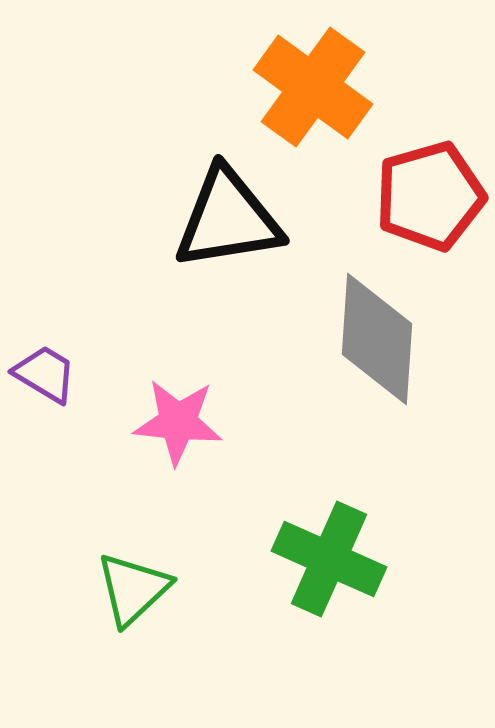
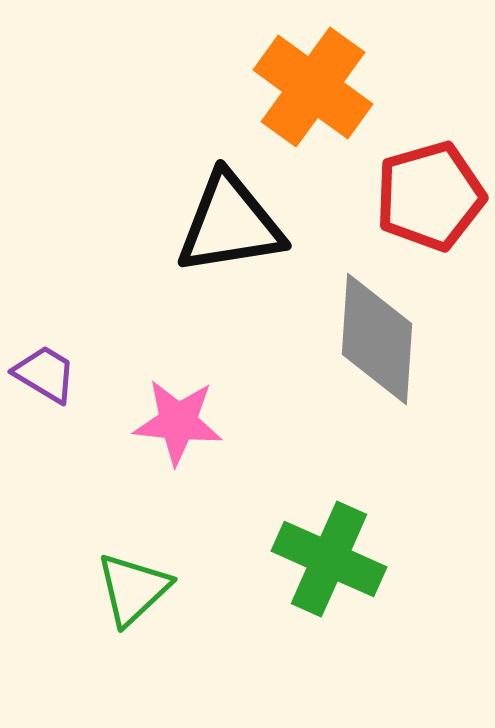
black triangle: moved 2 px right, 5 px down
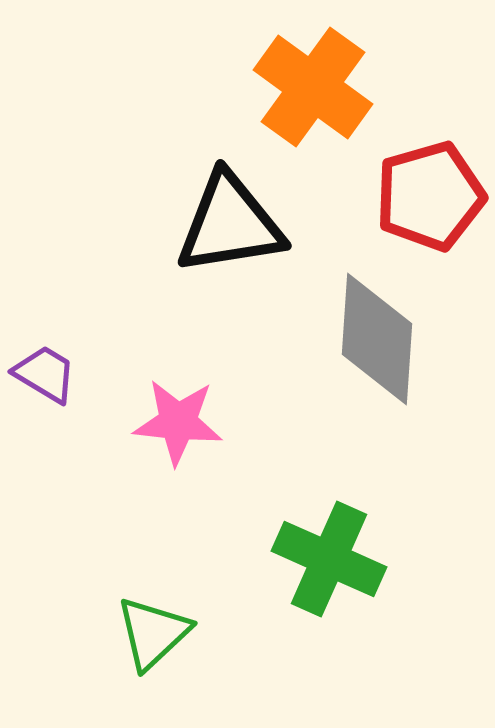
green triangle: moved 20 px right, 44 px down
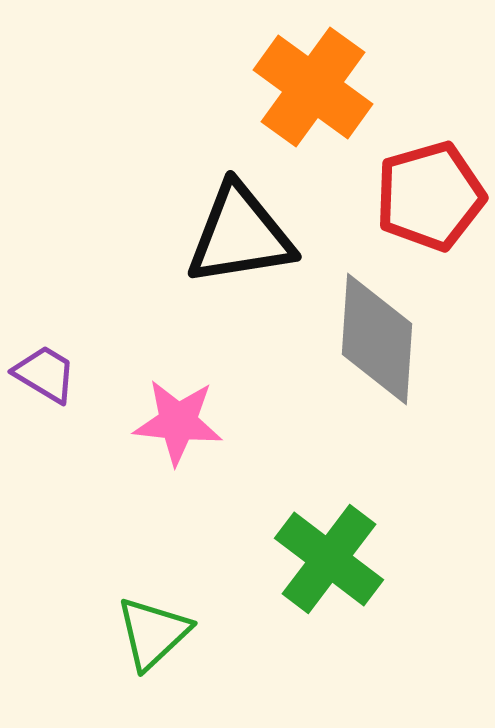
black triangle: moved 10 px right, 11 px down
green cross: rotated 13 degrees clockwise
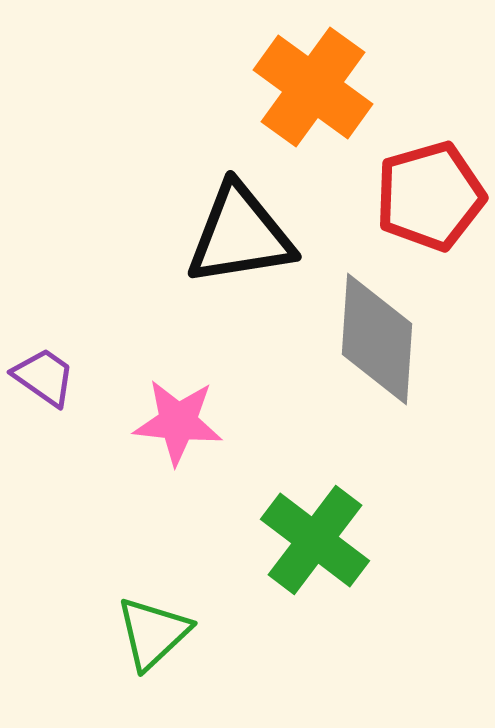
purple trapezoid: moved 1 px left, 3 px down; rotated 4 degrees clockwise
green cross: moved 14 px left, 19 px up
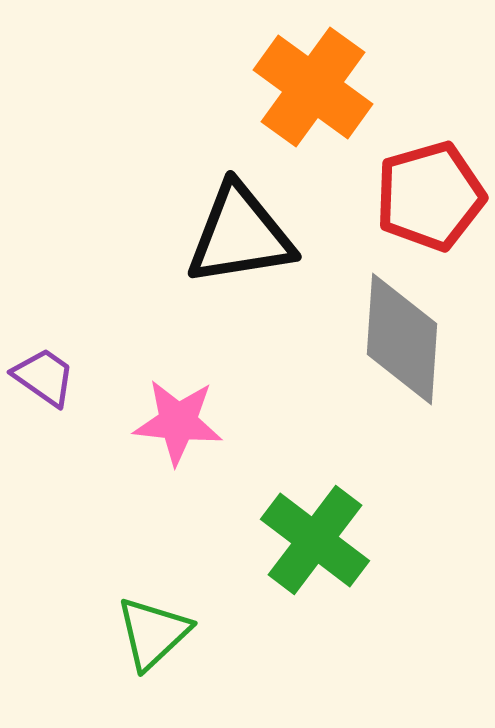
gray diamond: moved 25 px right
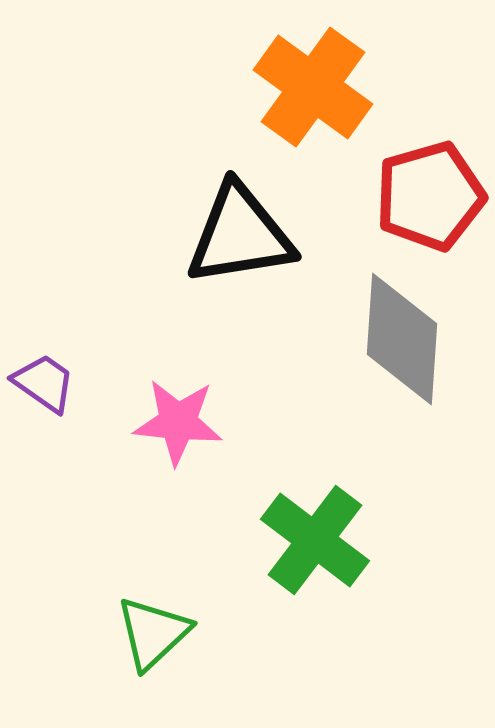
purple trapezoid: moved 6 px down
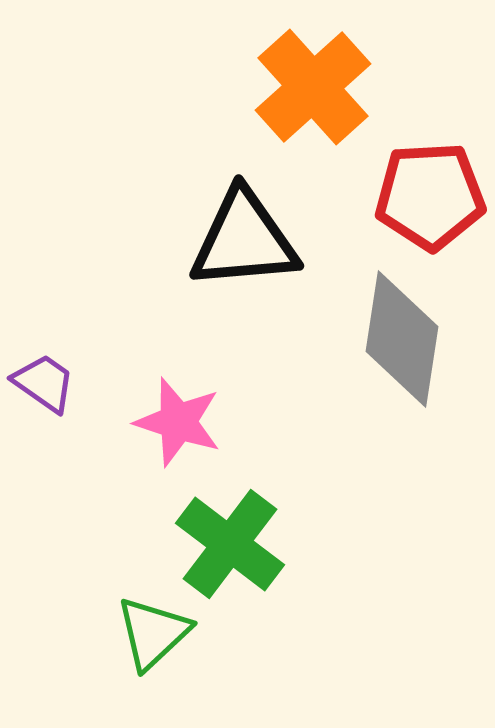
orange cross: rotated 12 degrees clockwise
red pentagon: rotated 13 degrees clockwise
black triangle: moved 4 px right, 5 px down; rotated 4 degrees clockwise
gray diamond: rotated 5 degrees clockwise
pink star: rotated 12 degrees clockwise
green cross: moved 85 px left, 4 px down
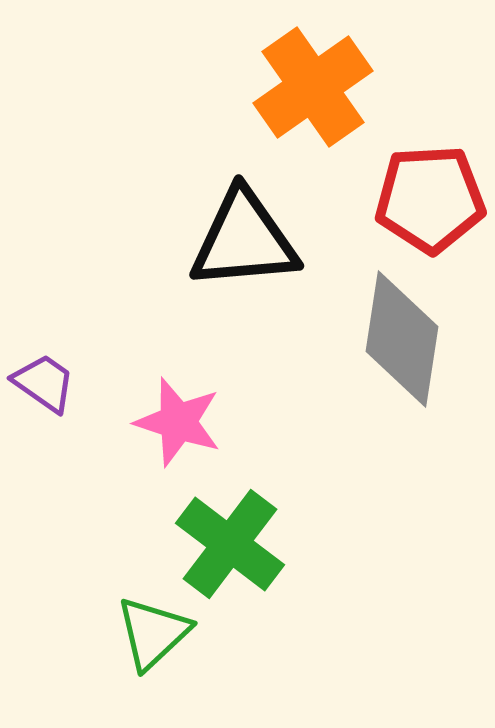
orange cross: rotated 7 degrees clockwise
red pentagon: moved 3 px down
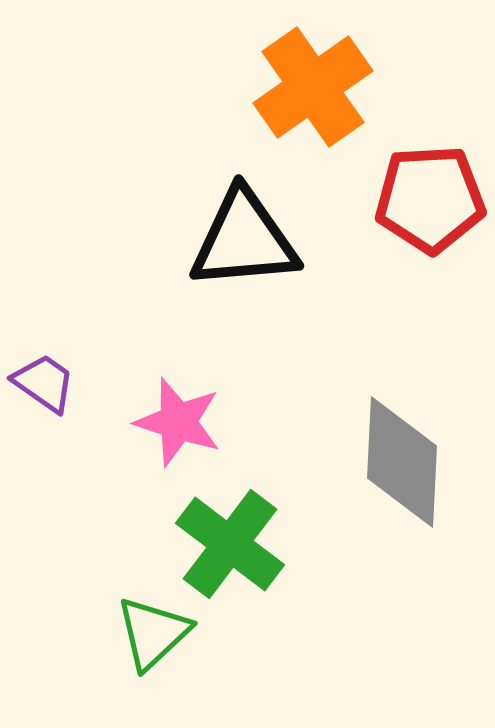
gray diamond: moved 123 px down; rotated 6 degrees counterclockwise
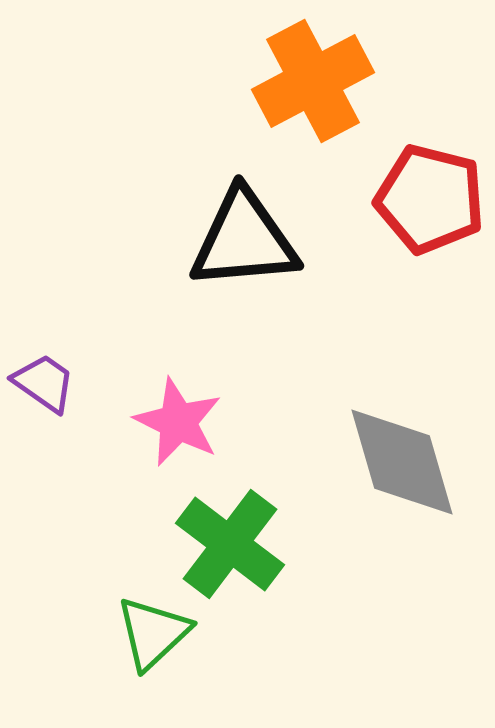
orange cross: moved 6 px up; rotated 7 degrees clockwise
red pentagon: rotated 17 degrees clockwise
pink star: rotated 8 degrees clockwise
gray diamond: rotated 19 degrees counterclockwise
